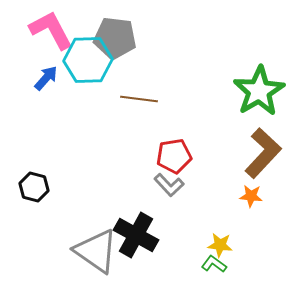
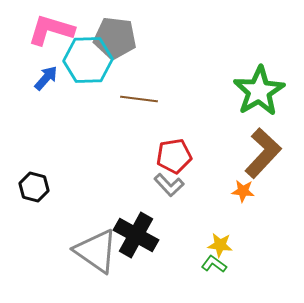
pink L-shape: rotated 45 degrees counterclockwise
orange star: moved 8 px left, 5 px up
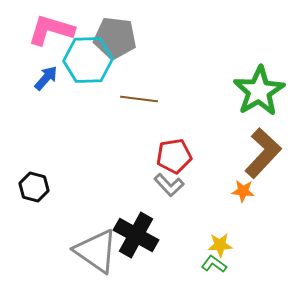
yellow star: rotated 10 degrees counterclockwise
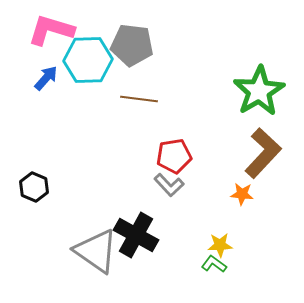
gray pentagon: moved 17 px right, 7 px down
black hexagon: rotated 8 degrees clockwise
orange star: moved 1 px left, 3 px down
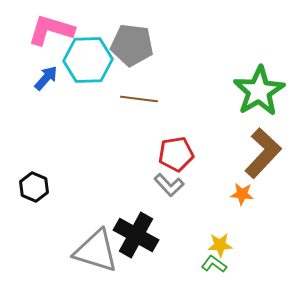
red pentagon: moved 2 px right, 2 px up
gray triangle: rotated 18 degrees counterclockwise
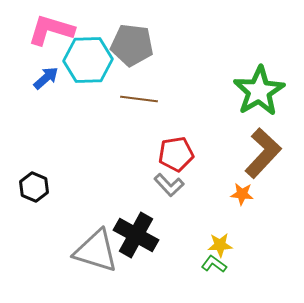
blue arrow: rotated 8 degrees clockwise
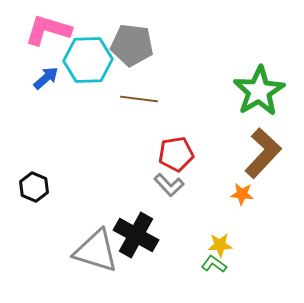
pink L-shape: moved 3 px left
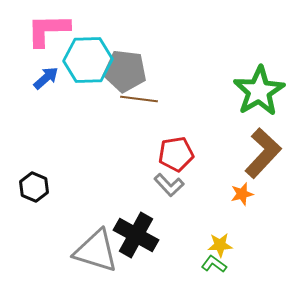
pink L-shape: rotated 18 degrees counterclockwise
gray pentagon: moved 7 px left, 26 px down
orange star: rotated 20 degrees counterclockwise
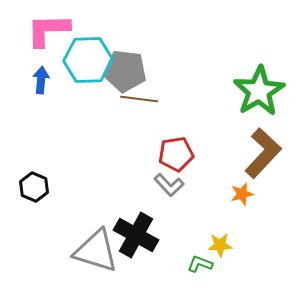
blue arrow: moved 5 px left, 2 px down; rotated 44 degrees counterclockwise
green L-shape: moved 14 px left; rotated 15 degrees counterclockwise
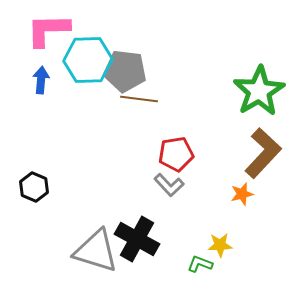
black cross: moved 1 px right, 4 px down
